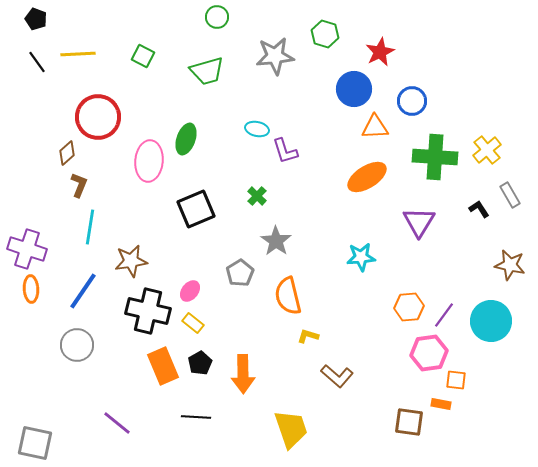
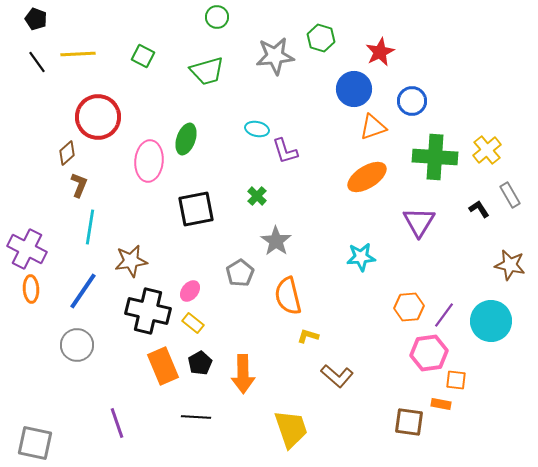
green hexagon at (325, 34): moved 4 px left, 4 px down
orange triangle at (375, 127): moved 2 px left; rotated 16 degrees counterclockwise
black square at (196, 209): rotated 12 degrees clockwise
purple cross at (27, 249): rotated 9 degrees clockwise
purple line at (117, 423): rotated 32 degrees clockwise
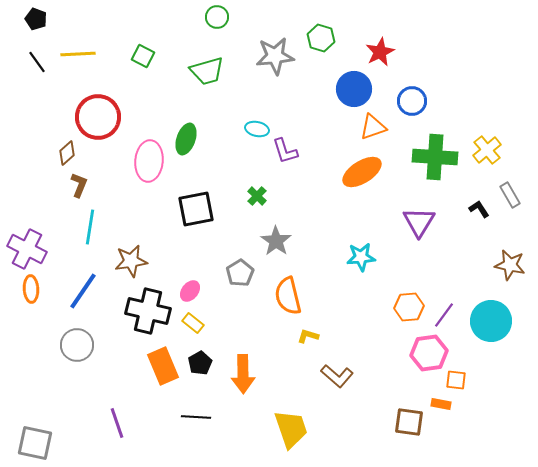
orange ellipse at (367, 177): moved 5 px left, 5 px up
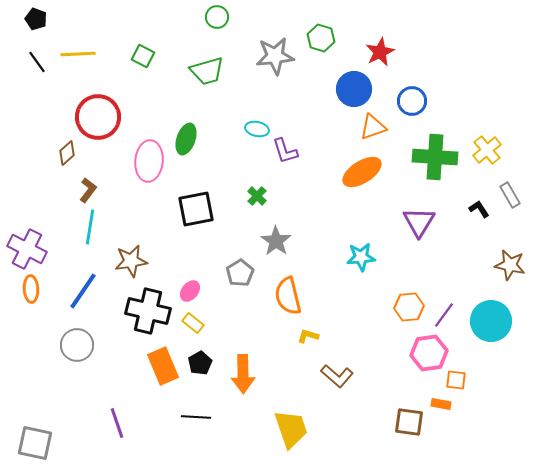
brown L-shape at (79, 185): moved 9 px right, 5 px down; rotated 15 degrees clockwise
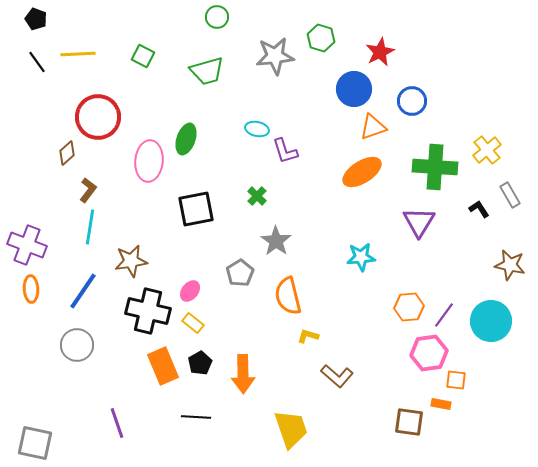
green cross at (435, 157): moved 10 px down
purple cross at (27, 249): moved 4 px up; rotated 6 degrees counterclockwise
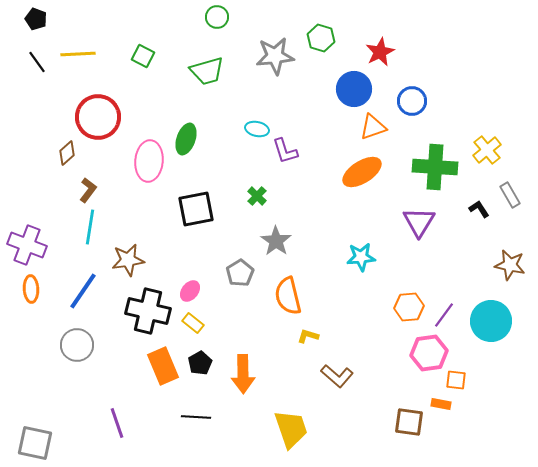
brown star at (131, 261): moved 3 px left, 1 px up
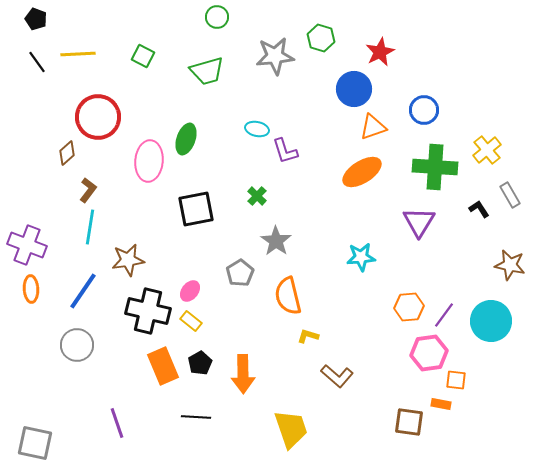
blue circle at (412, 101): moved 12 px right, 9 px down
yellow rectangle at (193, 323): moved 2 px left, 2 px up
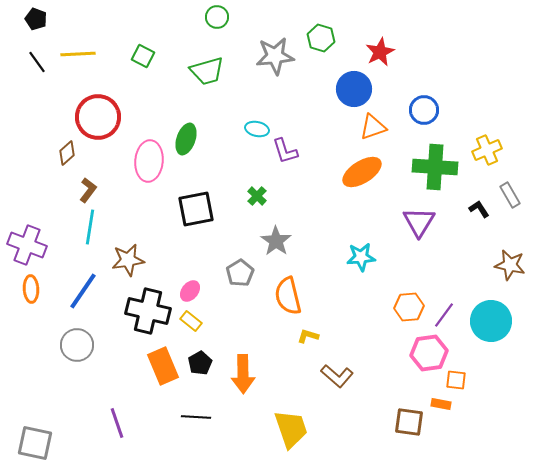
yellow cross at (487, 150): rotated 16 degrees clockwise
